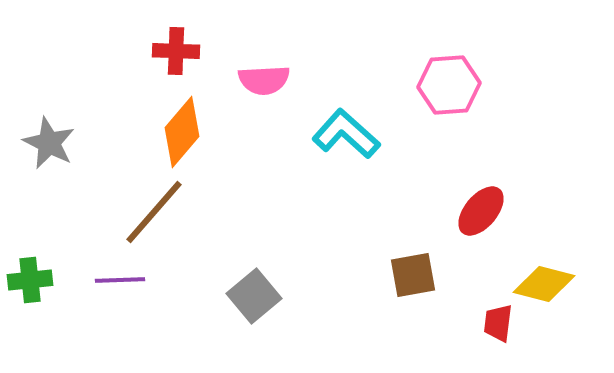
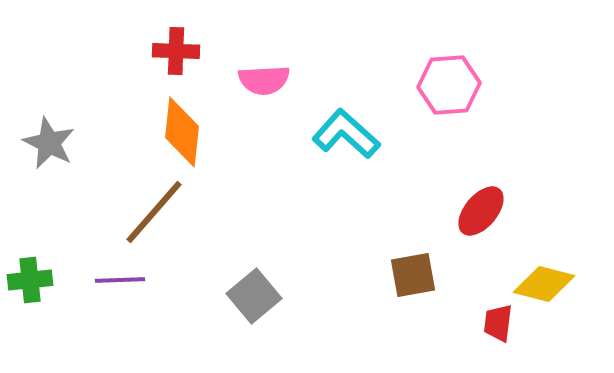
orange diamond: rotated 34 degrees counterclockwise
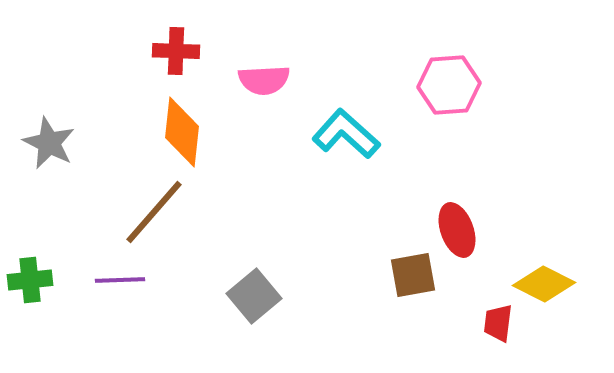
red ellipse: moved 24 px left, 19 px down; rotated 60 degrees counterclockwise
yellow diamond: rotated 12 degrees clockwise
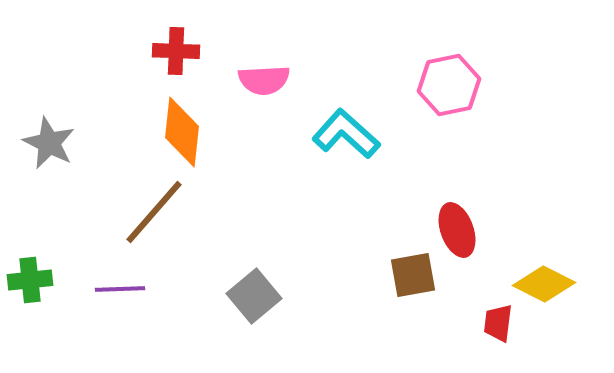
pink hexagon: rotated 8 degrees counterclockwise
purple line: moved 9 px down
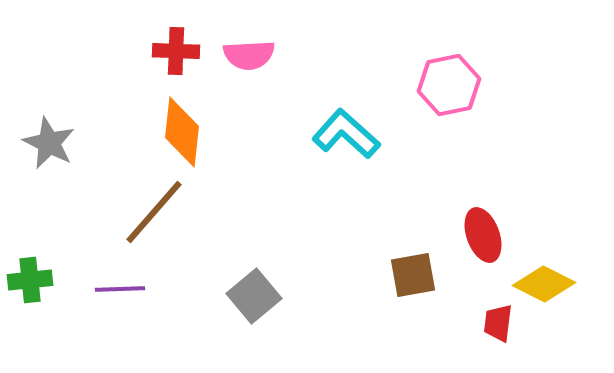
pink semicircle: moved 15 px left, 25 px up
red ellipse: moved 26 px right, 5 px down
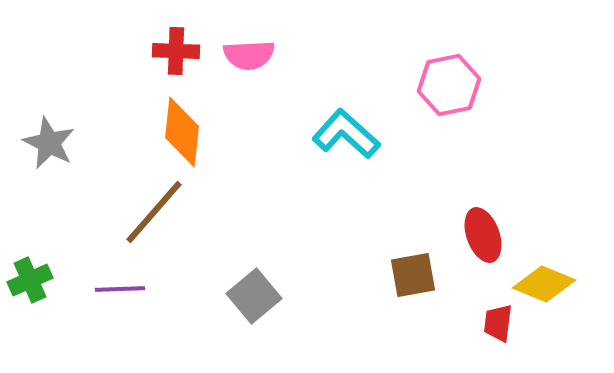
green cross: rotated 18 degrees counterclockwise
yellow diamond: rotated 4 degrees counterclockwise
